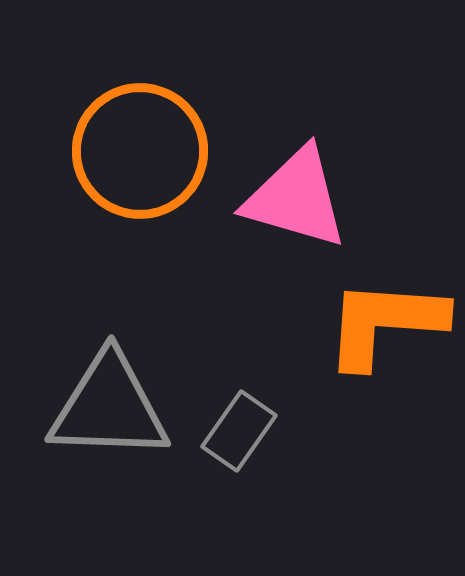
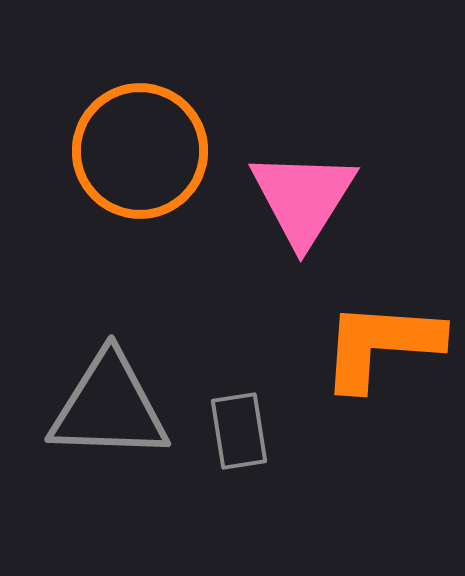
pink triangle: moved 7 px right; rotated 46 degrees clockwise
orange L-shape: moved 4 px left, 22 px down
gray rectangle: rotated 44 degrees counterclockwise
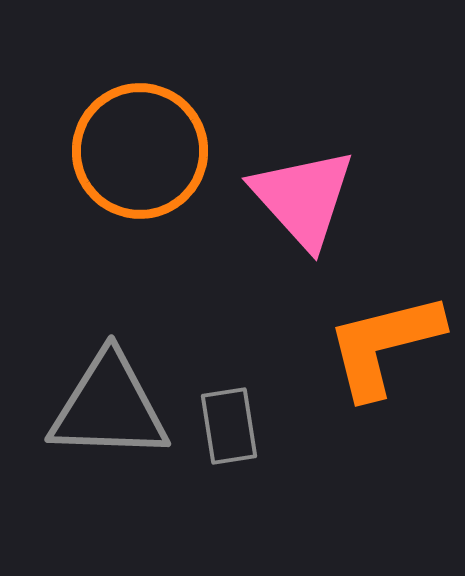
pink triangle: rotated 14 degrees counterclockwise
orange L-shape: moved 3 px right; rotated 18 degrees counterclockwise
gray rectangle: moved 10 px left, 5 px up
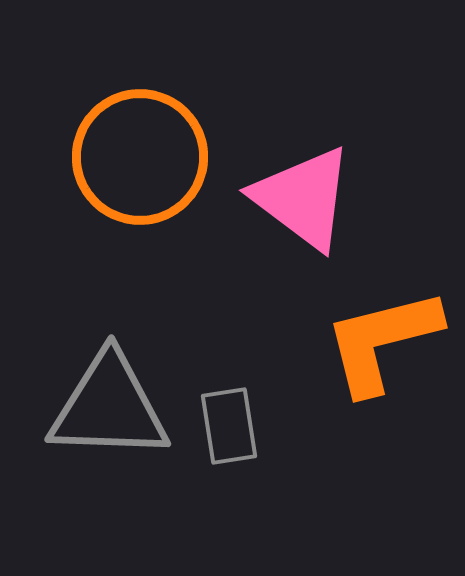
orange circle: moved 6 px down
pink triangle: rotated 11 degrees counterclockwise
orange L-shape: moved 2 px left, 4 px up
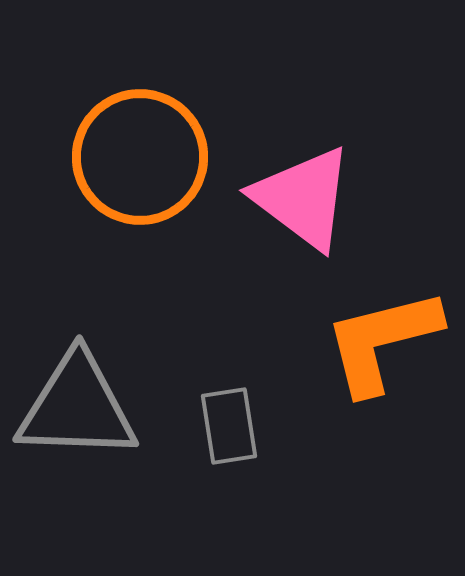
gray triangle: moved 32 px left
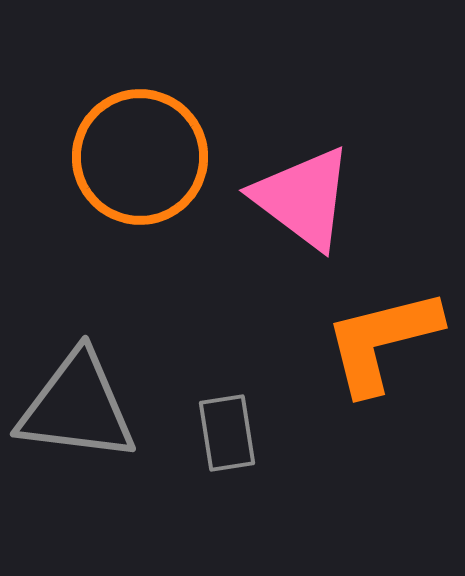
gray triangle: rotated 5 degrees clockwise
gray rectangle: moved 2 px left, 7 px down
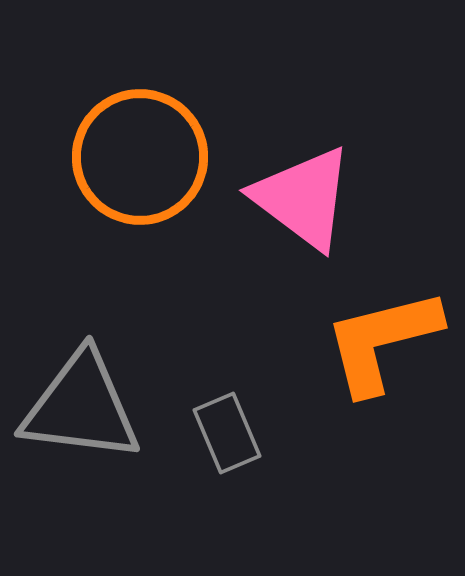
gray triangle: moved 4 px right
gray rectangle: rotated 14 degrees counterclockwise
